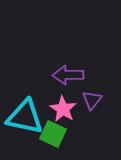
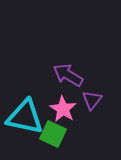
purple arrow: rotated 32 degrees clockwise
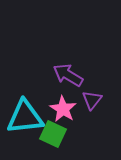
cyan triangle: rotated 18 degrees counterclockwise
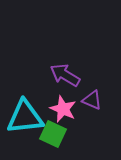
purple arrow: moved 3 px left
purple triangle: rotated 45 degrees counterclockwise
pink star: rotated 8 degrees counterclockwise
